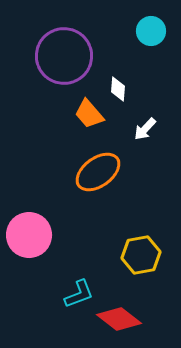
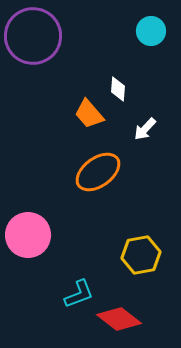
purple circle: moved 31 px left, 20 px up
pink circle: moved 1 px left
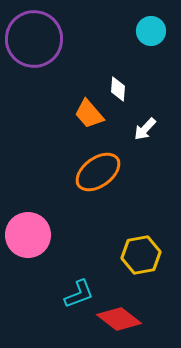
purple circle: moved 1 px right, 3 px down
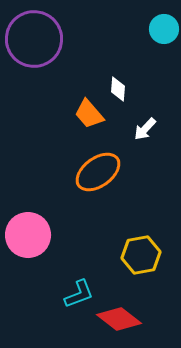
cyan circle: moved 13 px right, 2 px up
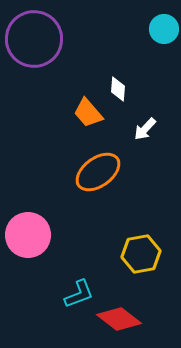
orange trapezoid: moved 1 px left, 1 px up
yellow hexagon: moved 1 px up
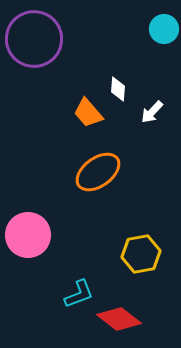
white arrow: moved 7 px right, 17 px up
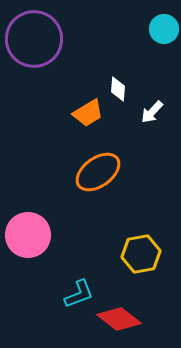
orange trapezoid: rotated 80 degrees counterclockwise
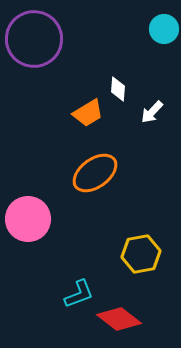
orange ellipse: moved 3 px left, 1 px down
pink circle: moved 16 px up
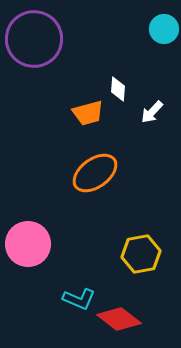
orange trapezoid: rotated 16 degrees clockwise
pink circle: moved 25 px down
cyan L-shape: moved 5 px down; rotated 44 degrees clockwise
